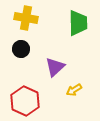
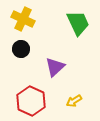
yellow cross: moved 3 px left, 1 px down; rotated 15 degrees clockwise
green trapezoid: rotated 24 degrees counterclockwise
yellow arrow: moved 11 px down
red hexagon: moved 6 px right
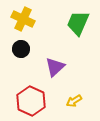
green trapezoid: rotated 132 degrees counterclockwise
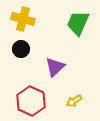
yellow cross: rotated 10 degrees counterclockwise
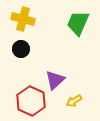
purple triangle: moved 13 px down
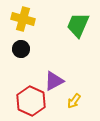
green trapezoid: moved 2 px down
purple triangle: moved 1 px left, 1 px down; rotated 15 degrees clockwise
yellow arrow: rotated 21 degrees counterclockwise
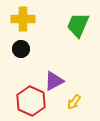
yellow cross: rotated 15 degrees counterclockwise
yellow arrow: moved 1 px down
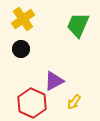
yellow cross: rotated 35 degrees counterclockwise
red hexagon: moved 1 px right, 2 px down
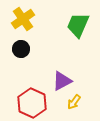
purple triangle: moved 8 px right
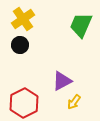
green trapezoid: moved 3 px right
black circle: moved 1 px left, 4 px up
red hexagon: moved 8 px left; rotated 8 degrees clockwise
